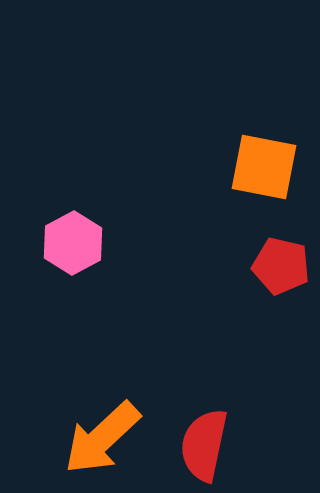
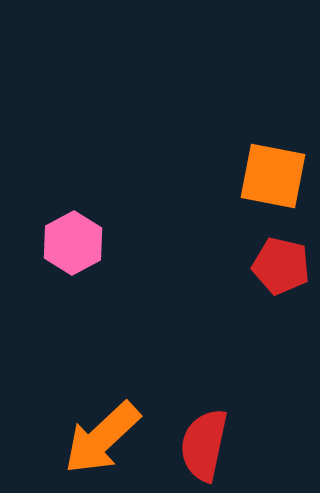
orange square: moved 9 px right, 9 px down
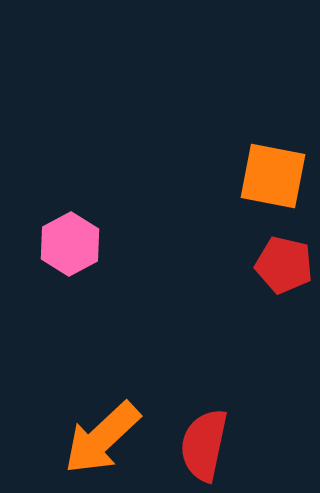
pink hexagon: moved 3 px left, 1 px down
red pentagon: moved 3 px right, 1 px up
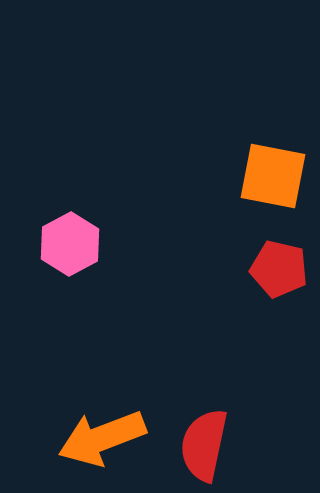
red pentagon: moved 5 px left, 4 px down
orange arrow: rotated 22 degrees clockwise
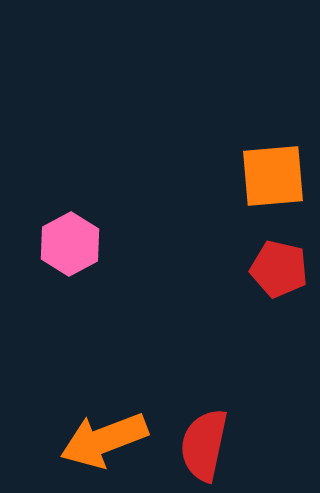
orange square: rotated 16 degrees counterclockwise
orange arrow: moved 2 px right, 2 px down
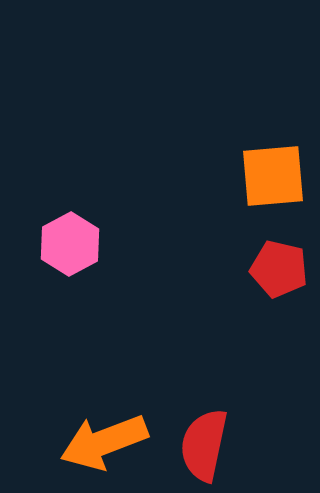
orange arrow: moved 2 px down
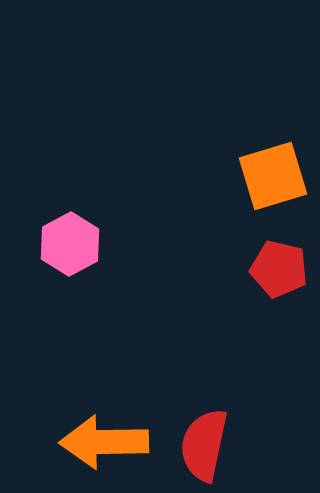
orange square: rotated 12 degrees counterclockwise
orange arrow: rotated 20 degrees clockwise
